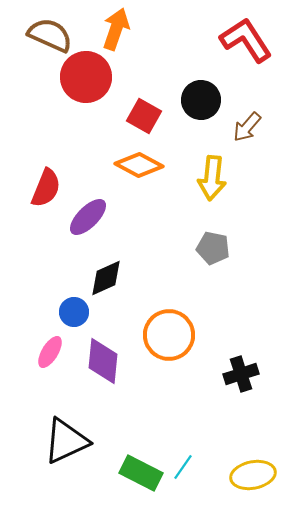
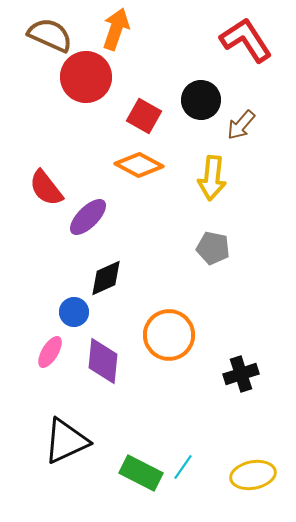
brown arrow: moved 6 px left, 2 px up
red semicircle: rotated 120 degrees clockwise
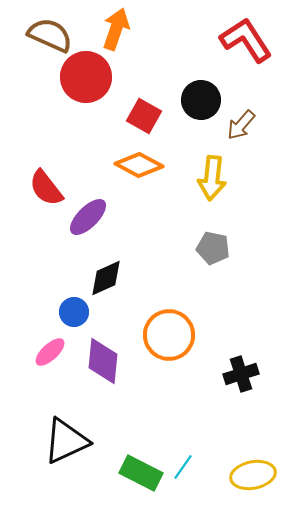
pink ellipse: rotated 16 degrees clockwise
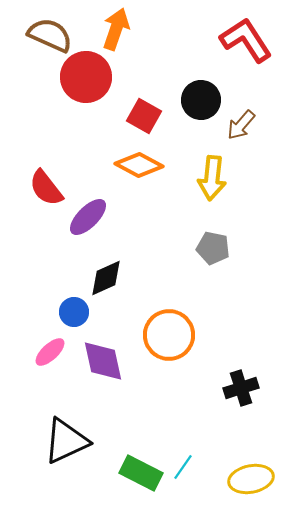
purple diamond: rotated 18 degrees counterclockwise
black cross: moved 14 px down
yellow ellipse: moved 2 px left, 4 px down
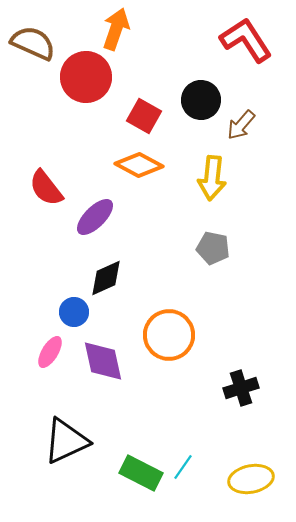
brown semicircle: moved 17 px left, 8 px down
purple ellipse: moved 7 px right
pink ellipse: rotated 16 degrees counterclockwise
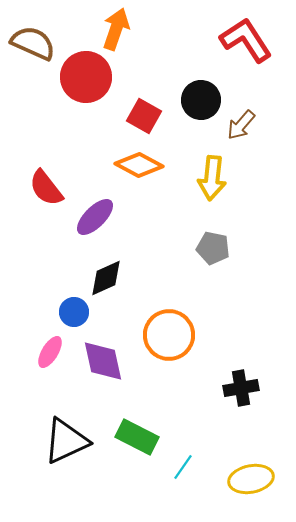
black cross: rotated 8 degrees clockwise
green rectangle: moved 4 px left, 36 px up
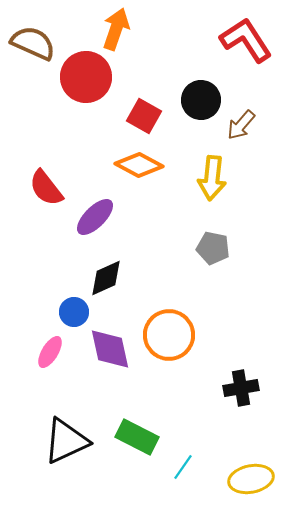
purple diamond: moved 7 px right, 12 px up
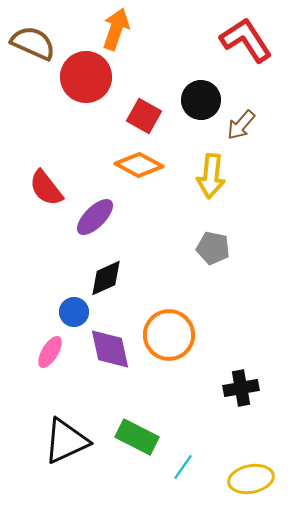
yellow arrow: moved 1 px left, 2 px up
